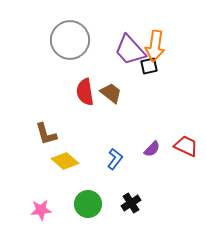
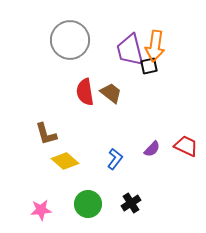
purple trapezoid: rotated 28 degrees clockwise
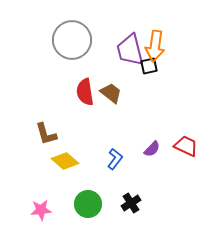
gray circle: moved 2 px right
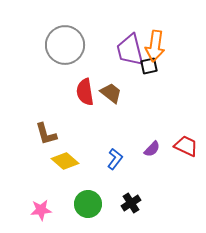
gray circle: moved 7 px left, 5 px down
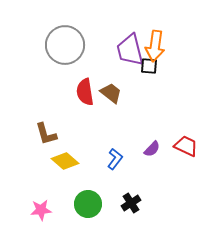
black square: rotated 18 degrees clockwise
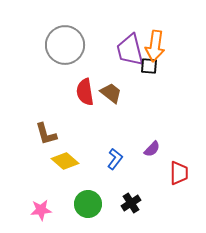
red trapezoid: moved 7 px left, 27 px down; rotated 65 degrees clockwise
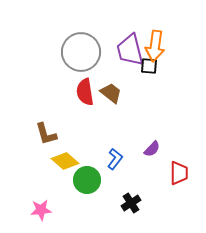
gray circle: moved 16 px right, 7 px down
green circle: moved 1 px left, 24 px up
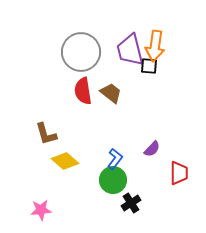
red semicircle: moved 2 px left, 1 px up
green circle: moved 26 px right
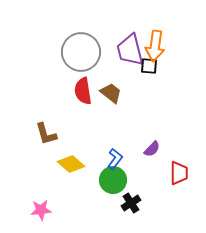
yellow diamond: moved 6 px right, 3 px down
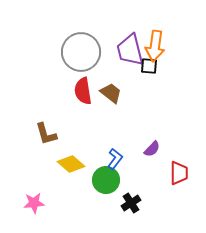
green circle: moved 7 px left
pink star: moved 7 px left, 7 px up
